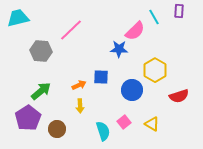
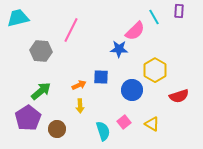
pink line: rotated 20 degrees counterclockwise
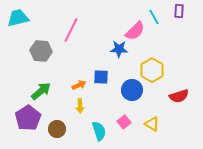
yellow hexagon: moved 3 px left
cyan semicircle: moved 4 px left
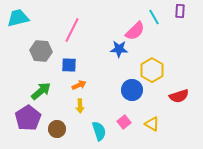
purple rectangle: moved 1 px right
pink line: moved 1 px right
blue square: moved 32 px left, 12 px up
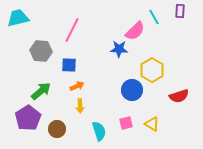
orange arrow: moved 2 px left, 1 px down
pink square: moved 2 px right, 1 px down; rotated 24 degrees clockwise
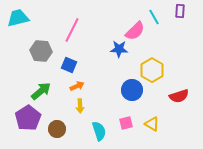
blue square: rotated 21 degrees clockwise
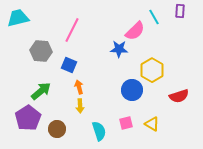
orange arrow: moved 2 px right, 1 px down; rotated 80 degrees counterclockwise
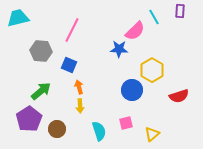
purple pentagon: moved 1 px right, 1 px down
yellow triangle: moved 10 px down; rotated 49 degrees clockwise
